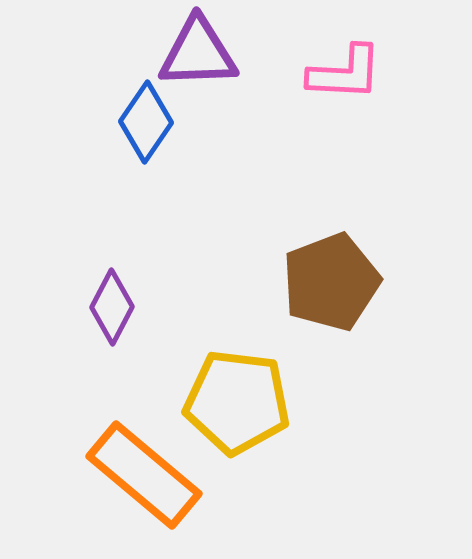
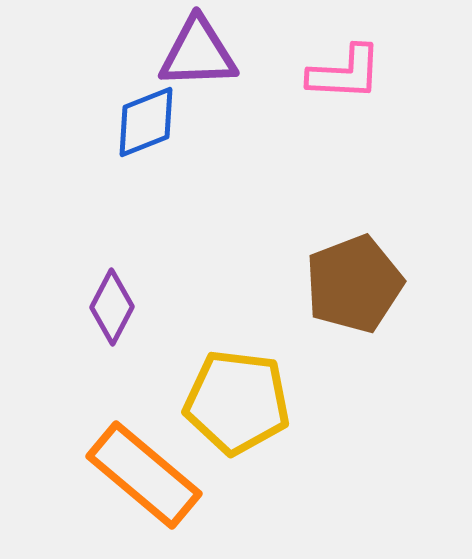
blue diamond: rotated 34 degrees clockwise
brown pentagon: moved 23 px right, 2 px down
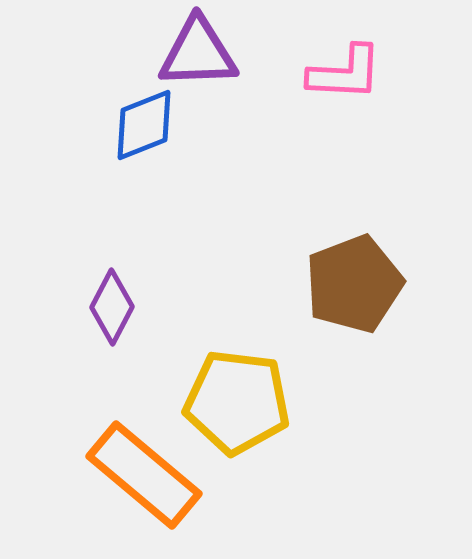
blue diamond: moved 2 px left, 3 px down
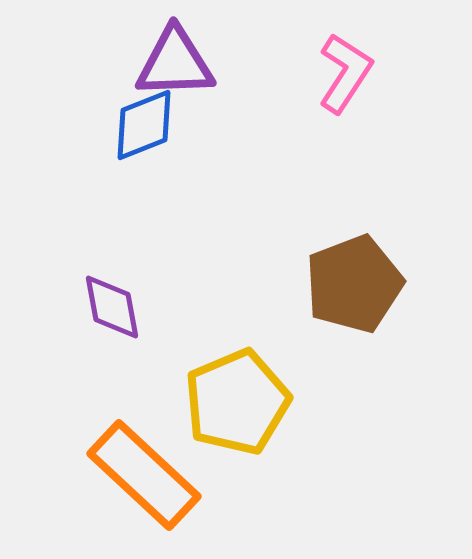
purple triangle: moved 23 px left, 10 px down
pink L-shape: rotated 60 degrees counterclockwise
purple diamond: rotated 38 degrees counterclockwise
yellow pentagon: rotated 30 degrees counterclockwise
orange rectangle: rotated 3 degrees clockwise
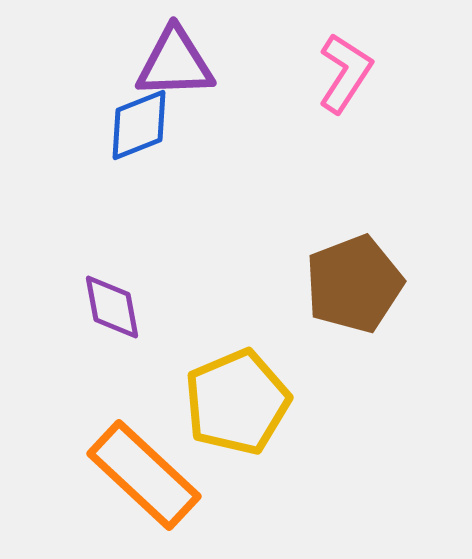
blue diamond: moved 5 px left
